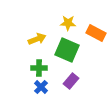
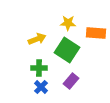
orange rectangle: rotated 24 degrees counterclockwise
green square: rotated 10 degrees clockwise
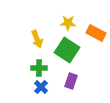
orange rectangle: rotated 24 degrees clockwise
yellow arrow: rotated 90 degrees clockwise
purple rectangle: rotated 21 degrees counterclockwise
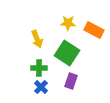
orange rectangle: moved 2 px left, 3 px up
green square: moved 3 px down
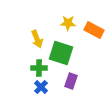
green square: moved 6 px left; rotated 15 degrees counterclockwise
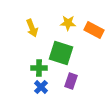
yellow arrow: moved 5 px left, 11 px up
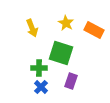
yellow star: moved 2 px left; rotated 28 degrees clockwise
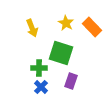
orange rectangle: moved 2 px left, 3 px up; rotated 18 degrees clockwise
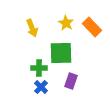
green square: rotated 20 degrees counterclockwise
